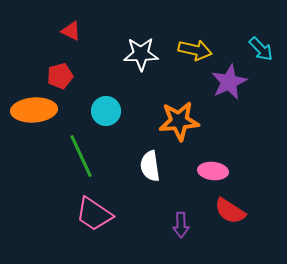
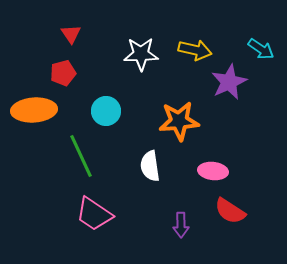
red triangle: moved 3 px down; rotated 30 degrees clockwise
cyan arrow: rotated 12 degrees counterclockwise
red pentagon: moved 3 px right, 3 px up
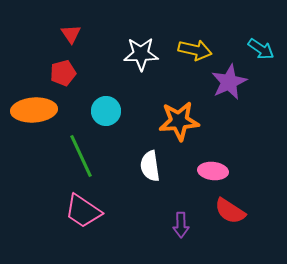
pink trapezoid: moved 11 px left, 3 px up
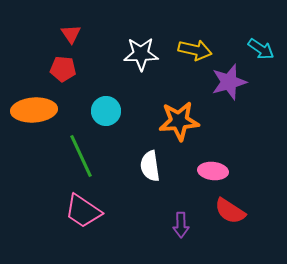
red pentagon: moved 4 px up; rotated 20 degrees clockwise
purple star: rotated 9 degrees clockwise
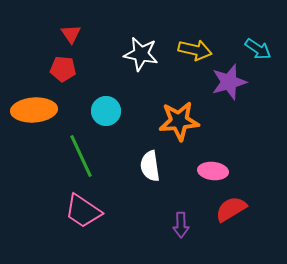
cyan arrow: moved 3 px left
white star: rotated 12 degrees clockwise
red semicircle: moved 1 px right, 2 px up; rotated 116 degrees clockwise
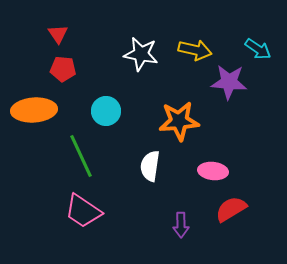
red triangle: moved 13 px left
purple star: rotated 21 degrees clockwise
white semicircle: rotated 16 degrees clockwise
